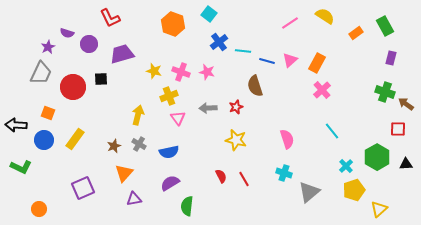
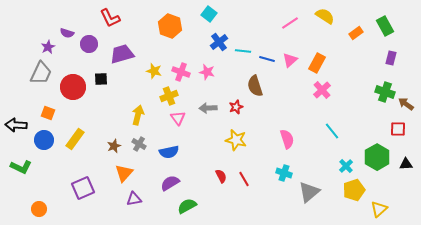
orange hexagon at (173, 24): moved 3 px left, 2 px down
blue line at (267, 61): moved 2 px up
green semicircle at (187, 206): rotated 54 degrees clockwise
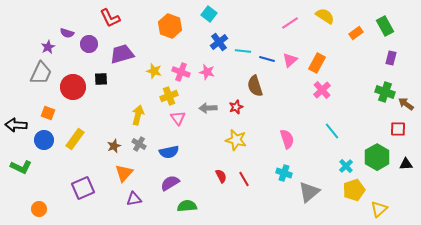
green semicircle at (187, 206): rotated 24 degrees clockwise
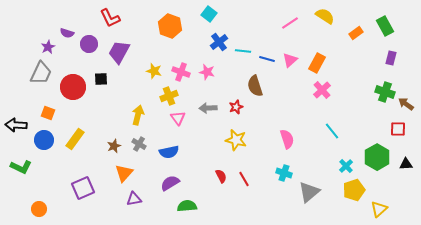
purple trapezoid at (122, 54): moved 3 px left, 2 px up; rotated 45 degrees counterclockwise
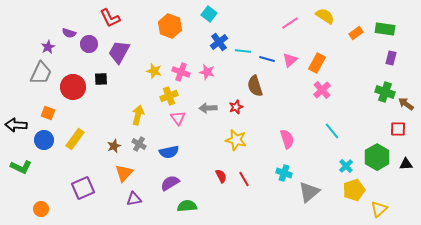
green rectangle at (385, 26): moved 3 px down; rotated 54 degrees counterclockwise
purple semicircle at (67, 33): moved 2 px right
orange circle at (39, 209): moved 2 px right
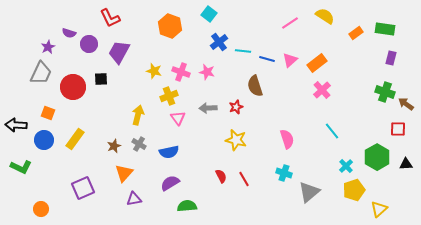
orange rectangle at (317, 63): rotated 24 degrees clockwise
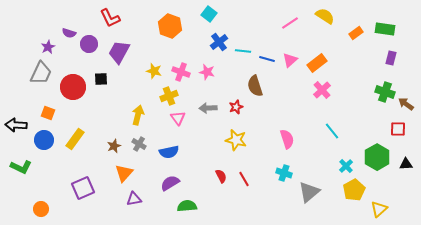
yellow pentagon at (354, 190): rotated 10 degrees counterclockwise
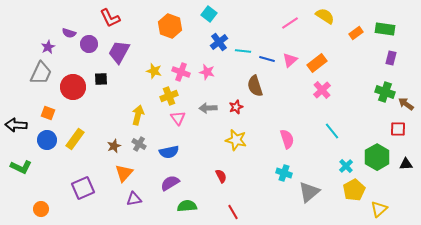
blue circle at (44, 140): moved 3 px right
red line at (244, 179): moved 11 px left, 33 px down
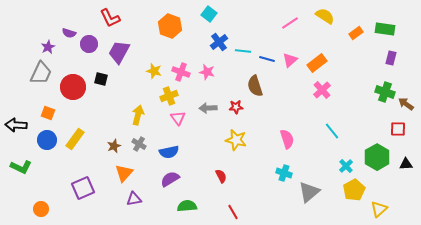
black square at (101, 79): rotated 16 degrees clockwise
red star at (236, 107): rotated 16 degrees clockwise
purple semicircle at (170, 183): moved 4 px up
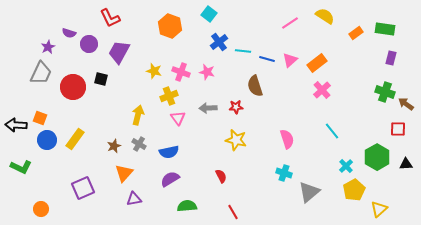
orange square at (48, 113): moved 8 px left, 5 px down
